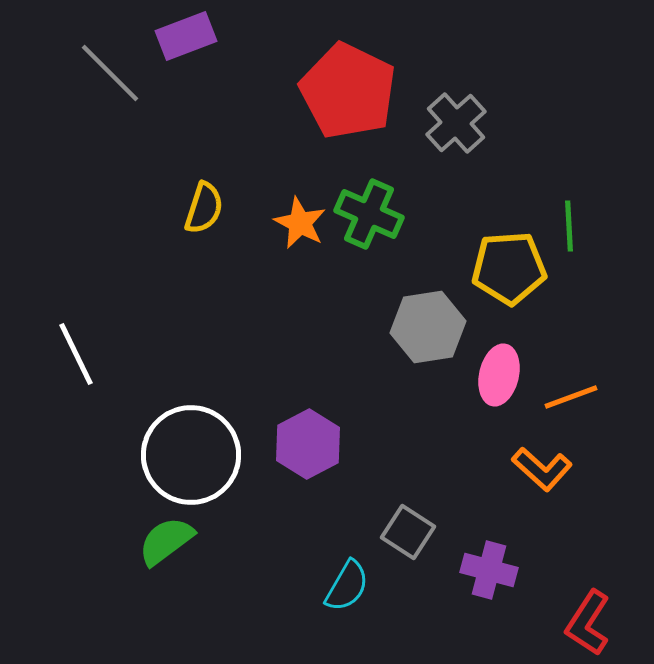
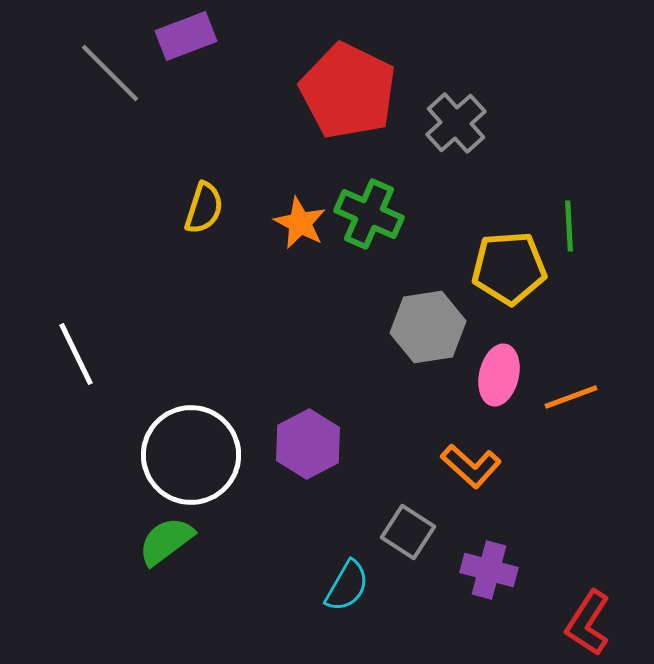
orange L-shape: moved 71 px left, 3 px up
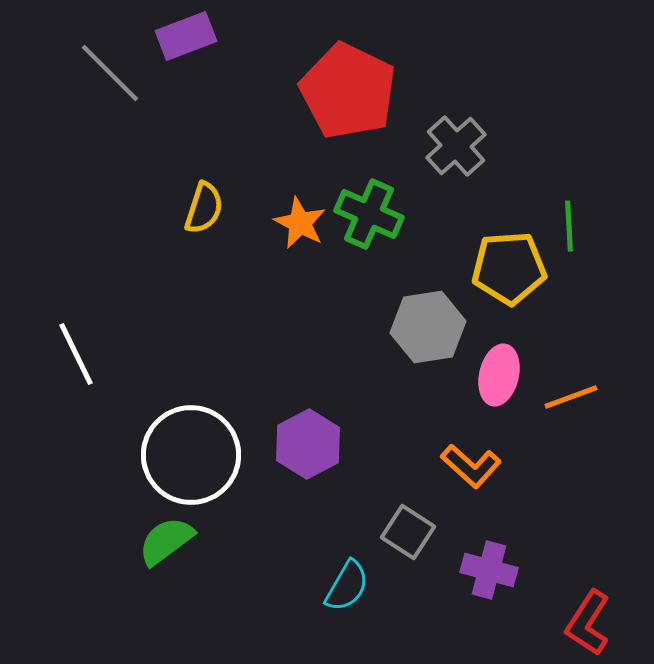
gray cross: moved 23 px down
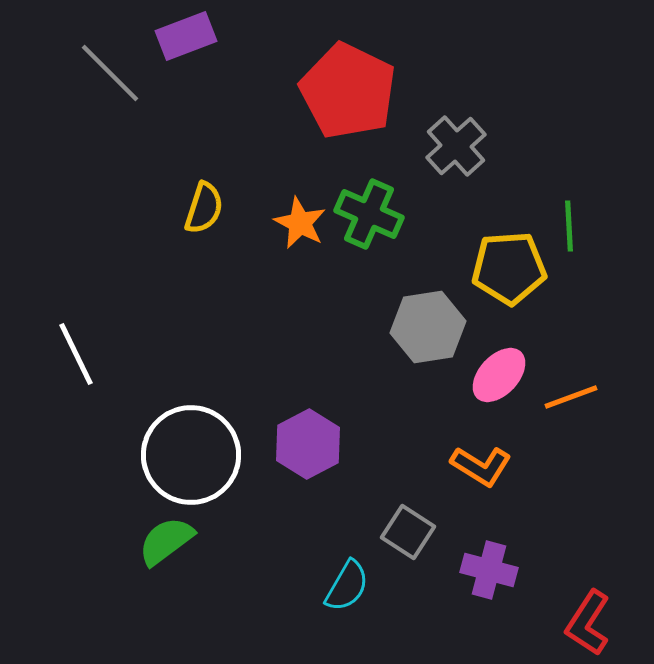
pink ellipse: rotated 30 degrees clockwise
orange L-shape: moved 10 px right; rotated 10 degrees counterclockwise
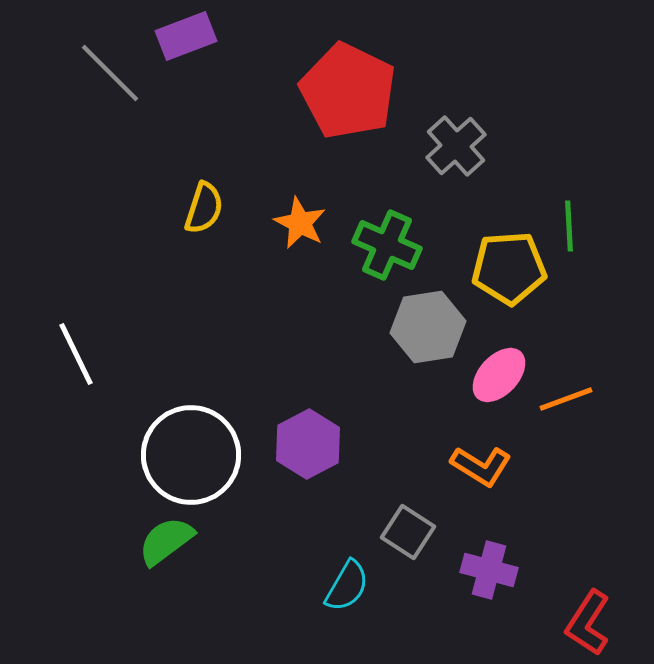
green cross: moved 18 px right, 31 px down
orange line: moved 5 px left, 2 px down
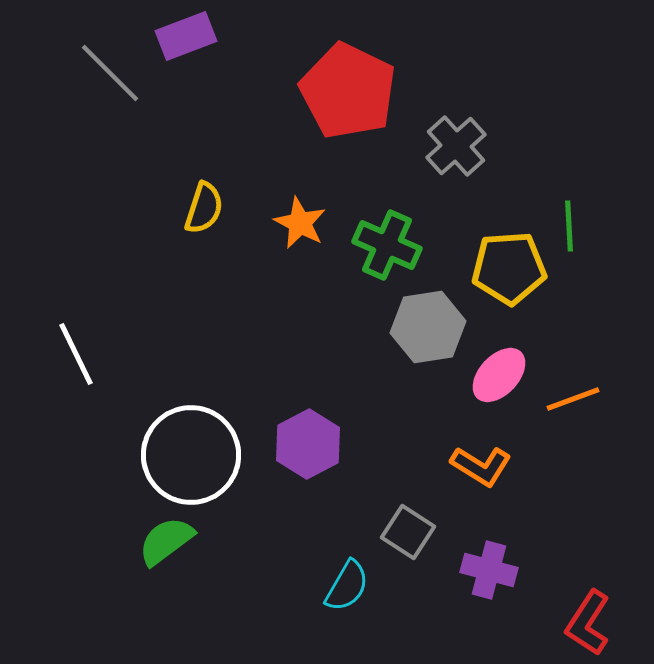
orange line: moved 7 px right
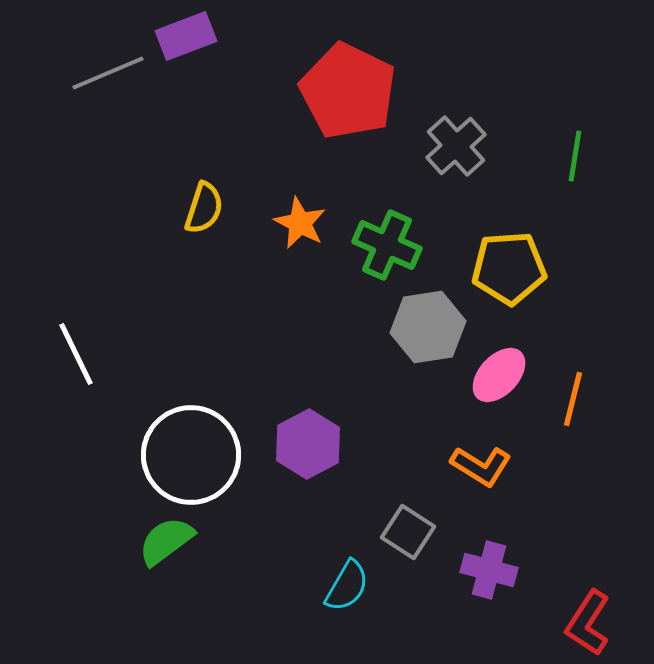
gray line: moved 2 px left; rotated 68 degrees counterclockwise
green line: moved 6 px right, 70 px up; rotated 12 degrees clockwise
orange line: rotated 56 degrees counterclockwise
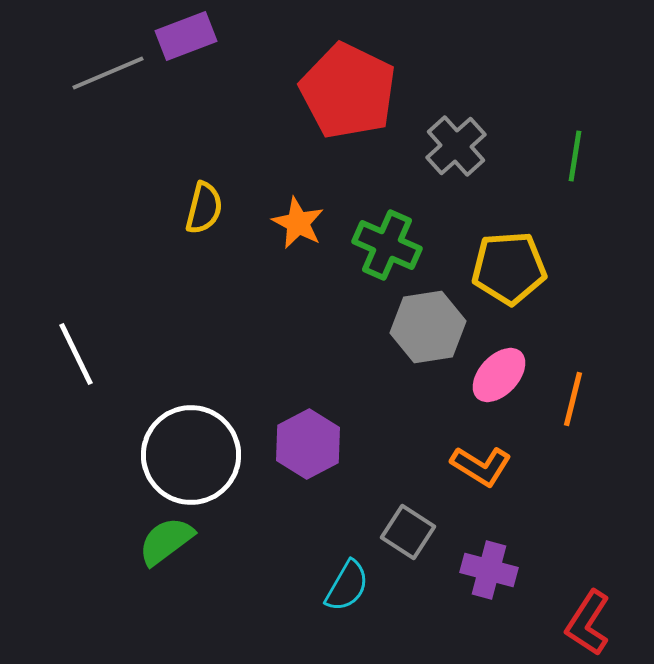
yellow semicircle: rotated 4 degrees counterclockwise
orange star: moved 2 px left
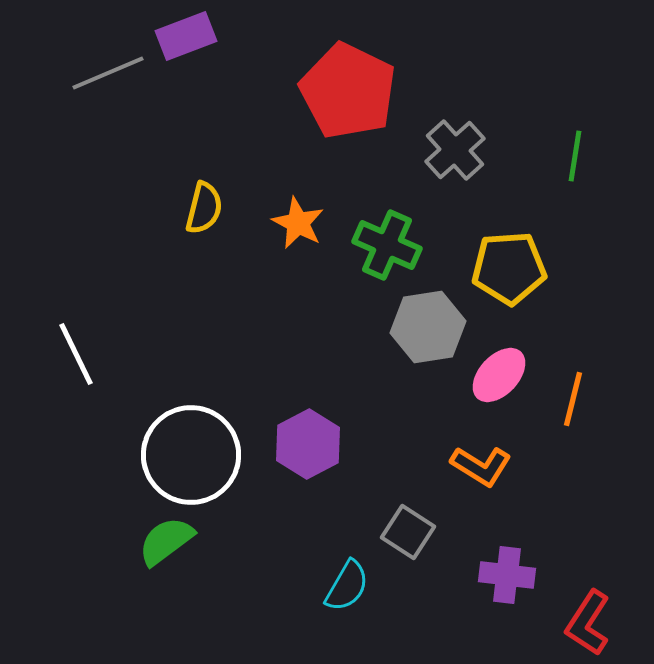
gray cross: moved 1 px left, 4 px down
purple cross: moved 18 px right, 5 px down; rotated 8 degrees counterclockwise
